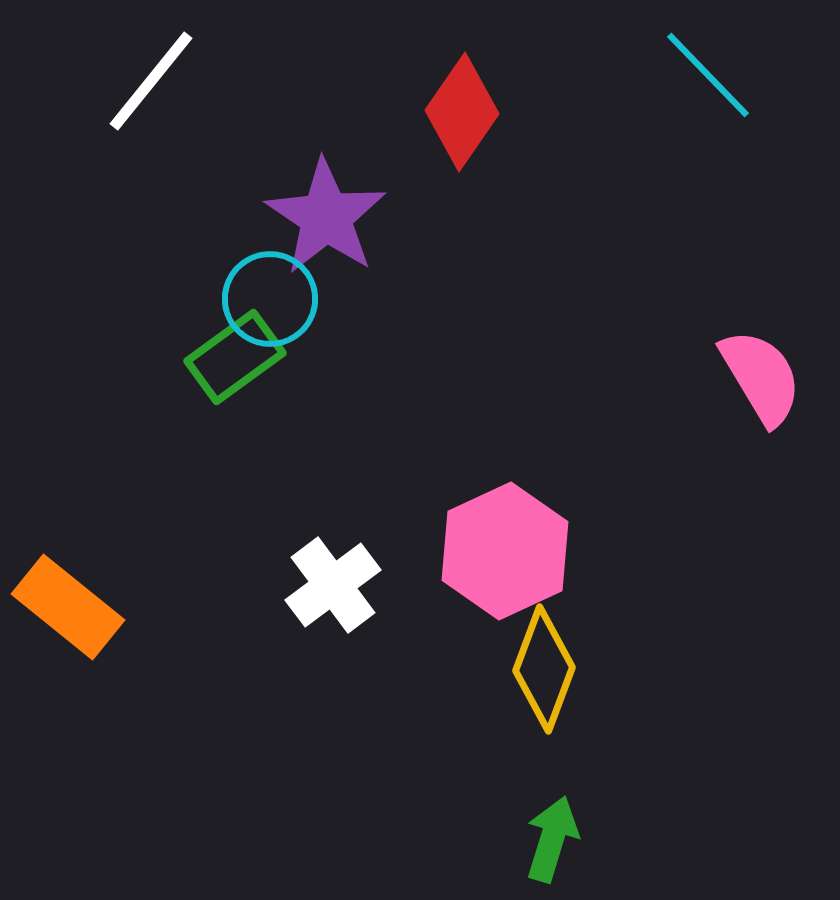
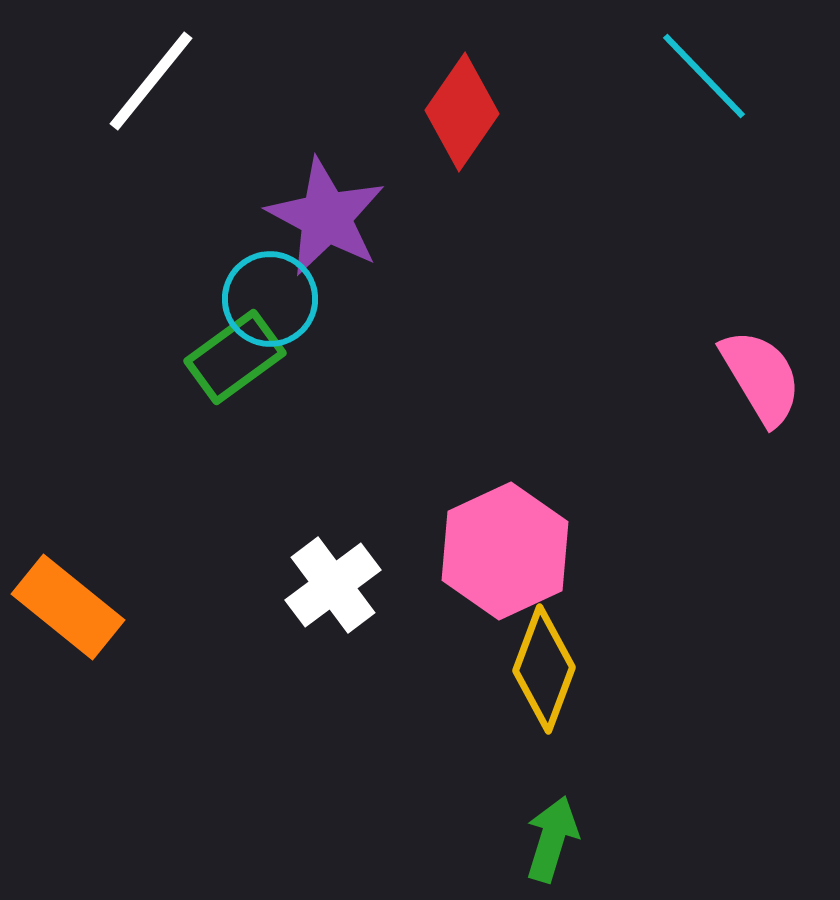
cyan line: moved 4 px left, 1 px down
purple star: rotated 6 degrees counterclockwise
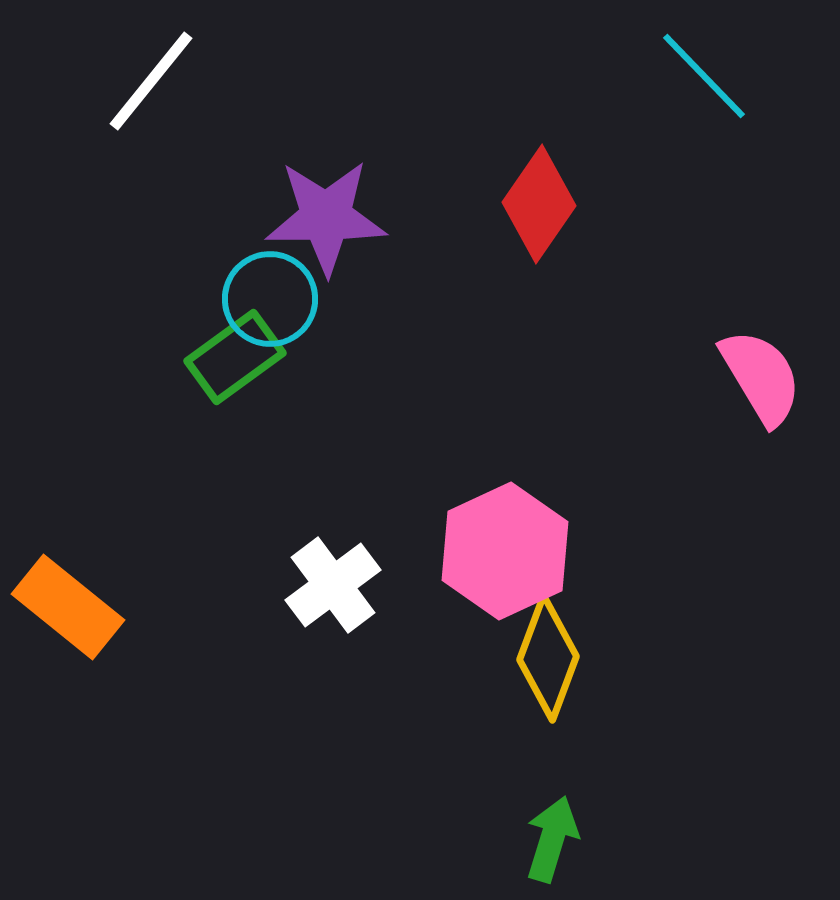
red diamond: moved 77 px right, 92 px down
purple star: rotated 28 degrees counterclockwise
yellow diamond: moved 4 px right, 11 px up
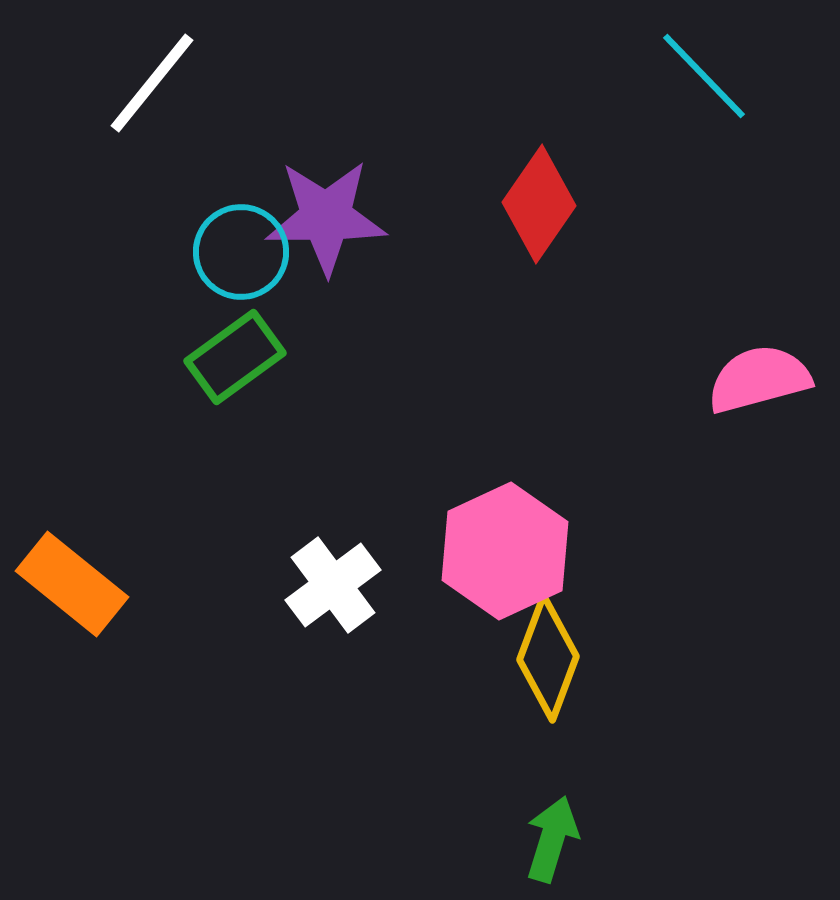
white line: moved 1 px right, 2 px down
cyan circle: moved 29 px left, 47 px up
pink semicircle: moved 2 px left, 2 px down; rotated 74 degrees counterclockwise
orange rectangle: moved 4 px right, 23 px up
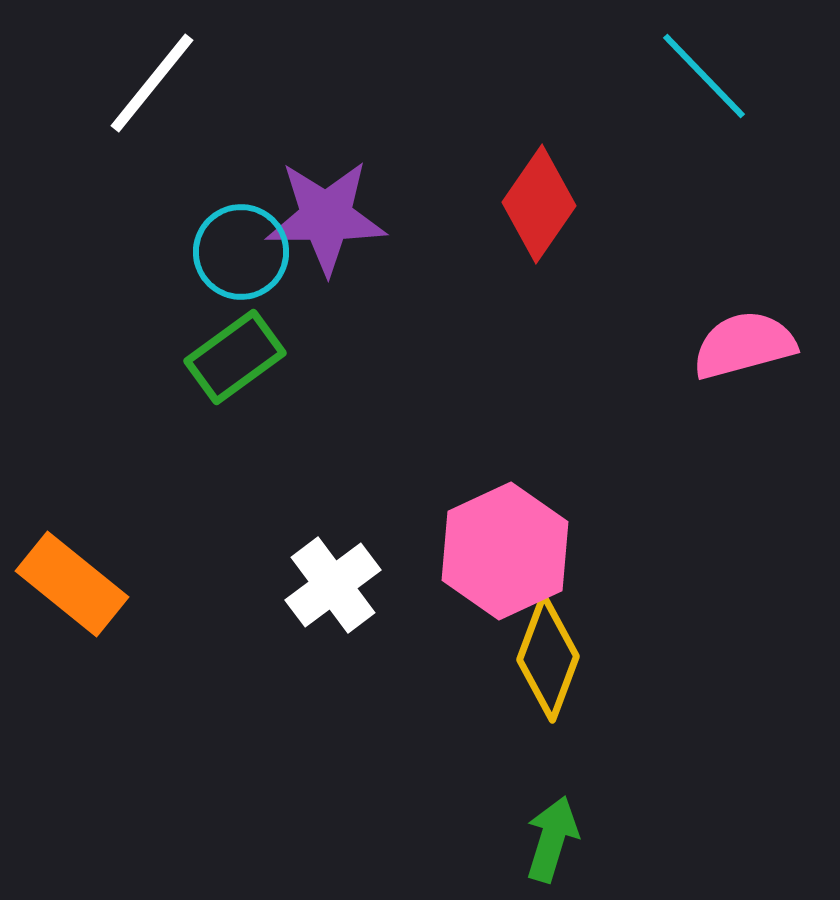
pink semicircle: moved 15 px left, 34 px up
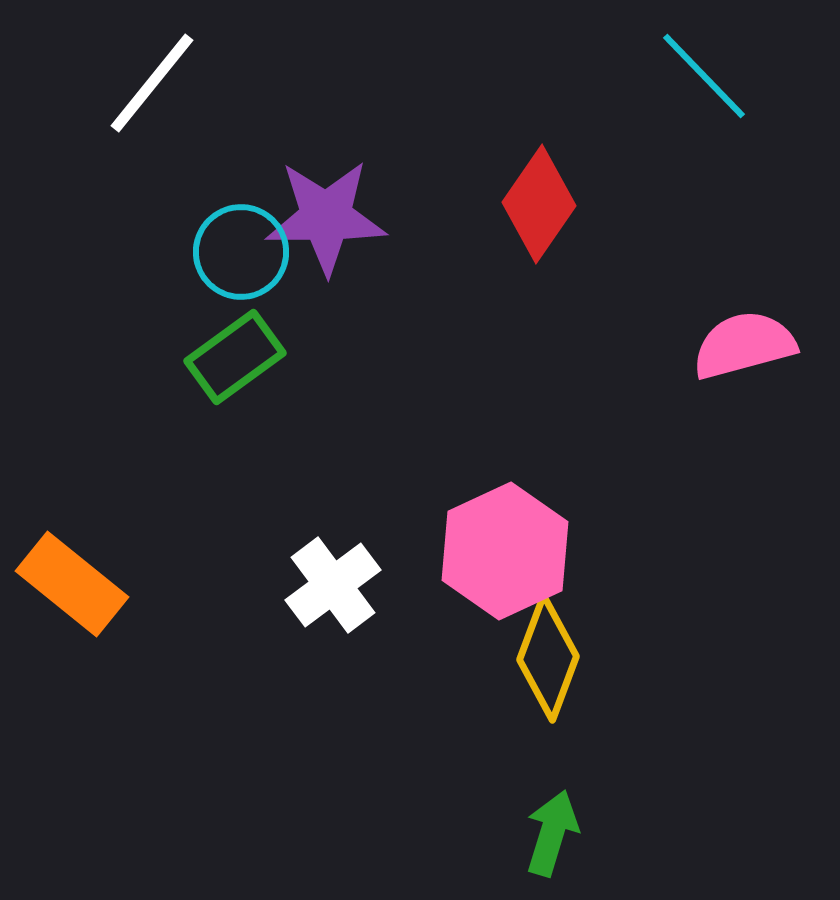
green arrow: moved 6 px up
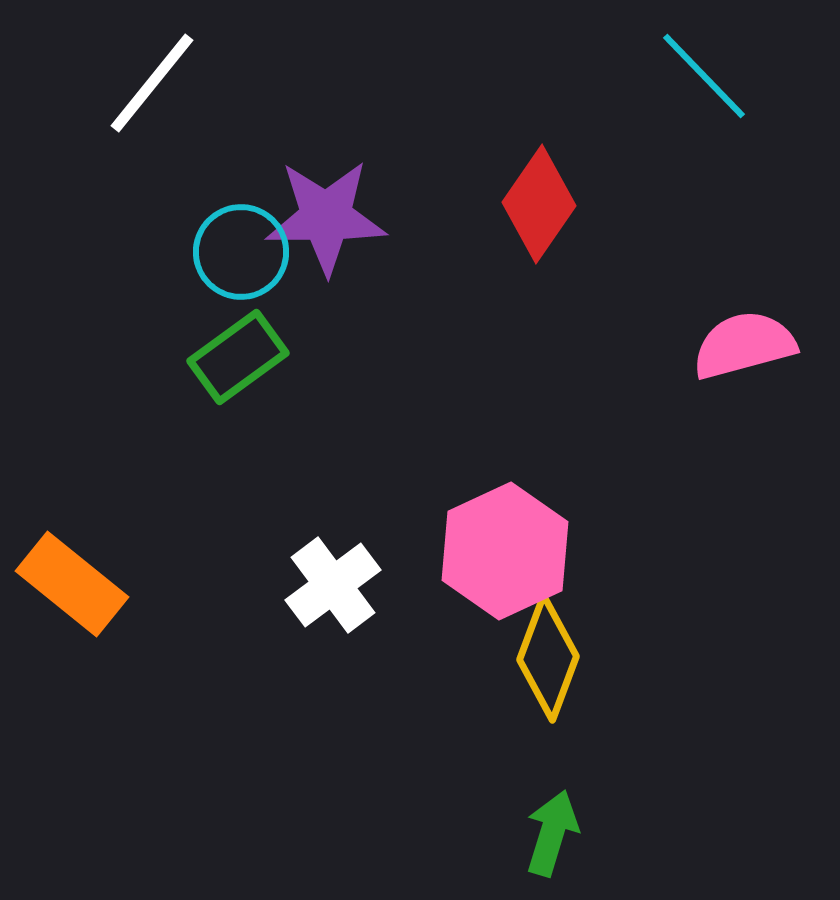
green rectangle: moved 3 px right
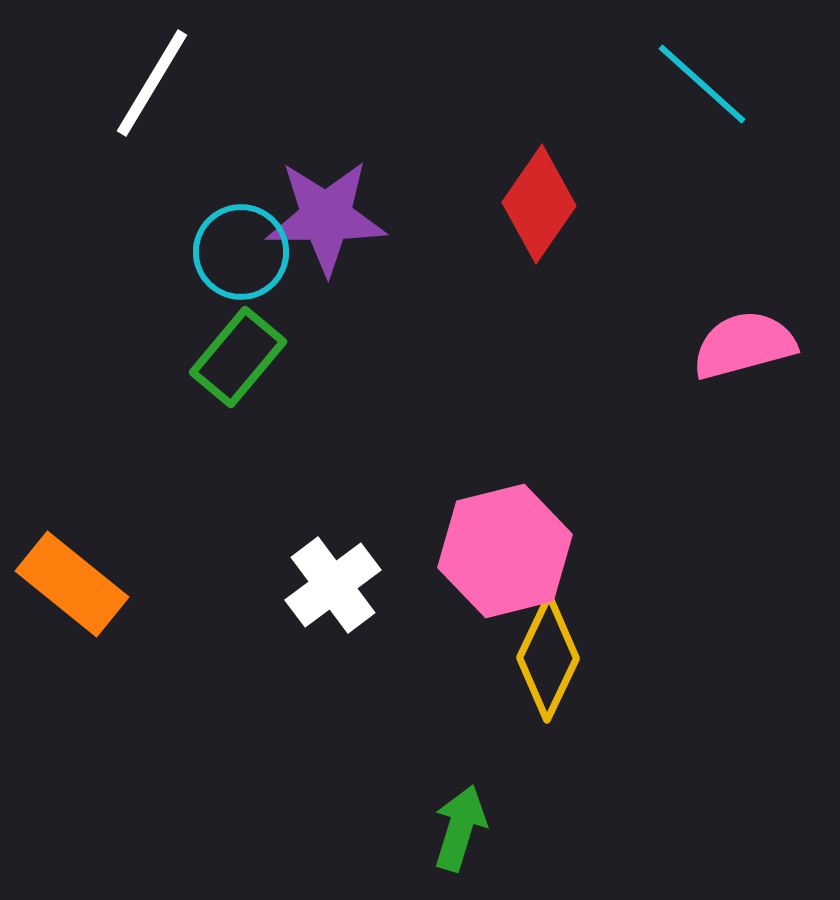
cyan line: moved 2 px left, 8 px down; rotated 4 degrees counterclockwise
white line: rotated 8 degrees counterclockwise
green rectangle: rotated 14 degrees counterclockwise
pink hexagon: rotated 11 degrees clockwise
yellow diamond: rotated 5 degrees clockwise
green arrow: moved 92 px left, 5 px up
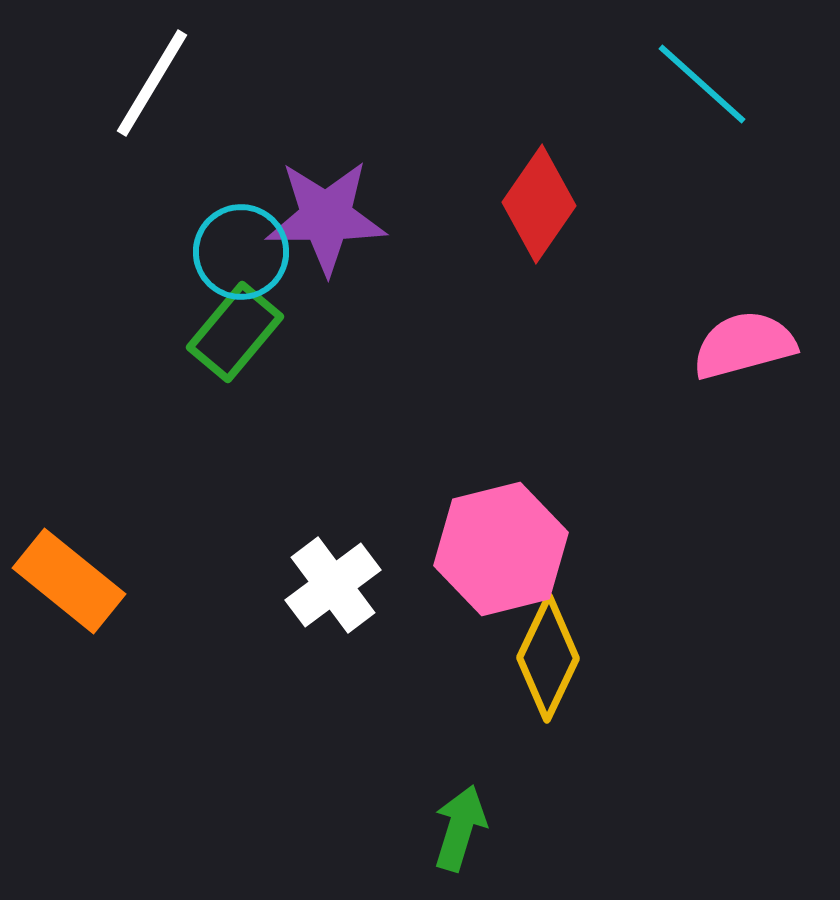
green rectangle: moved 3 px left, 25 px up
pink hexagon: moved 4 px left, 2 px up
orange rectangle: moved 3 px left, 3 px up
